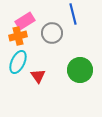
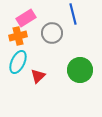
pink rectangle: moved 1 px right, 3 px up
red triangle: rotated 21 degrees clockwise
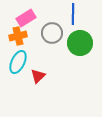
blue line: rotated 15 degrees clockwise
green circle: moved 27 px up
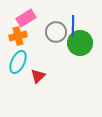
blue line: moved 12 px down
gray circle: moved 4 px right, 1 px up
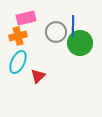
pink rectangle: rotated 18 degrees clockwise
